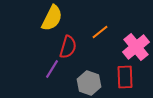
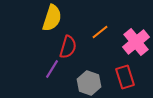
yellow semicircle: rotated 8 degrees counterclockwise
pink cross: moved 5 px up
red rectangle: rotated 15 degrees counterclockwise
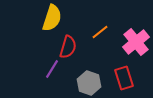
red rectangle: moved 1 px left, 1 px down
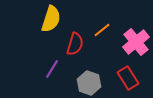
yellow semicircle: moved 1 px left, 1 px down
orange line: moved 2 px right, 2 px up
red semicircle: moved 7 px right, 3 px up
red rectangle: moved 4 px right; rotated 15 degrees counterclockwise
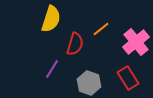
orange line: moved 1 px left, 1 px up
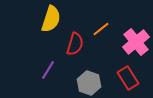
purple line: moved 4 px left, 1 px down
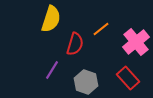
purple line: moved 4 px right
red rectangle: rotated 10 degrees counterclockwise
gray hexagon: moved 3 px left, 1 px up
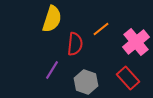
yellow semicircle: moved 1 px right
red semicircle: rotated 10 degrees counterclockwise
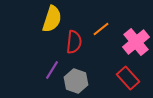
red semicircle: moved 1 px left, 2 px up
gray hexagon: moved 10 px left, 1 px up
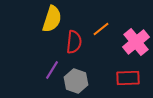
red rectangle: rotated 50 degrees counterclockwise
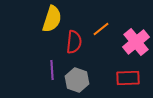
purple line: rotated 36 degrees counterclockwise
gray hexagon: moved 1 px right, 1 px up
